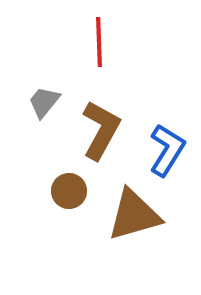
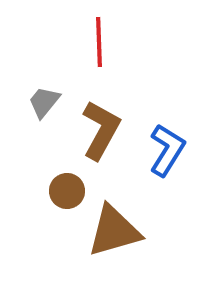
brown circle: moved 2 px left
brown triangle: moved 20 px left, 16 px down
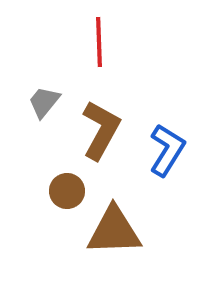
brown triangle: rotated 14 degrees clockwise
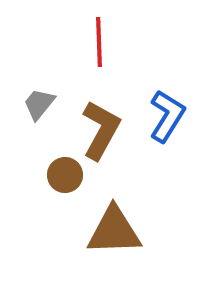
gray trapezoid: moved 5 px left, 2 px down
blue L-shape: moved 34 px up
brown circle: moved 2 px left, 16 px up
